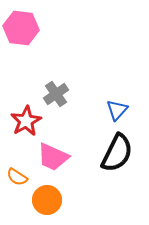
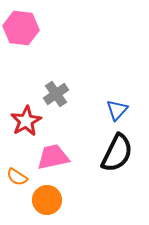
pink trapezoid: rotated 144 degrees clockwise
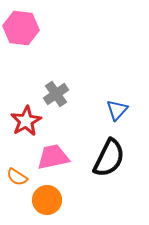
black semicircle: moved 8 px left, 5 px down
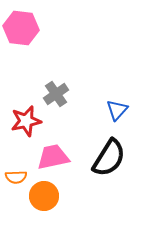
red star: rotated 16 degrees clockwise
black semicircle: rotated 6 degrees clockwise
orange semicircle: moved 1 px left; rotated 35 degrees counterclockwise
orange circle: moved 3 px left, 4 px up
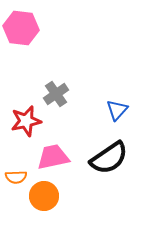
black semicircle: rotated 24 degrees clockwise
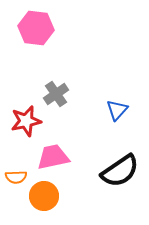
pink hexagon: moved 15 px right
black semicircle: moved 11 px right, 13 px down
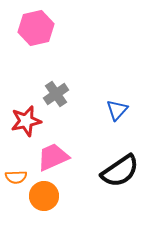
pink hexagon: rotated 20 degrees counterclockwise
pink trapezoid: rotated 12 degrees counterclockwise
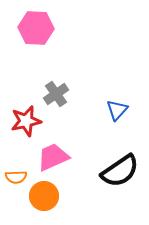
pink hexagon: rotated 16 degrees clockwise
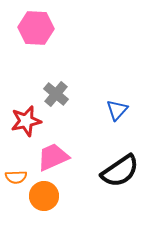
gray cross: rotated 15 degrees counterclockwise
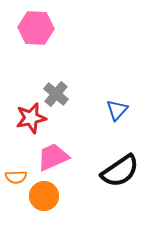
red star: moved 5 px right, 3 px up
